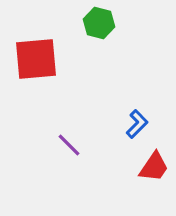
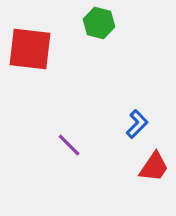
red square: moved 6 px left, 10 px up; rotated 12 degrees clockwise
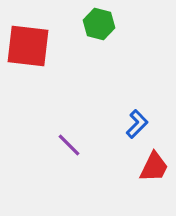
green hexagon: moved 1 px down
red square: moved 2 px left, 3 px up
red trapezoid: rotated 8 degrees counterclockwise
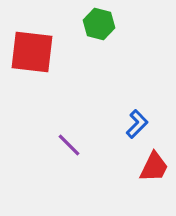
red square: moved 4 px right, 6 px down
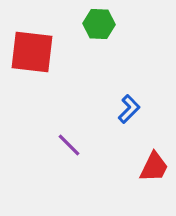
green hexagon: rotated 12 degrees counterclockwise
blue L-shape: moved 8 px left, 15 px up
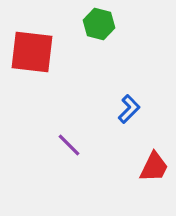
green hexagon: rotated 12 degrees clockwise
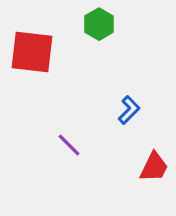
green hexagon: rotated 16 degrees clockwise
blue L-shape: moved 1 px down
